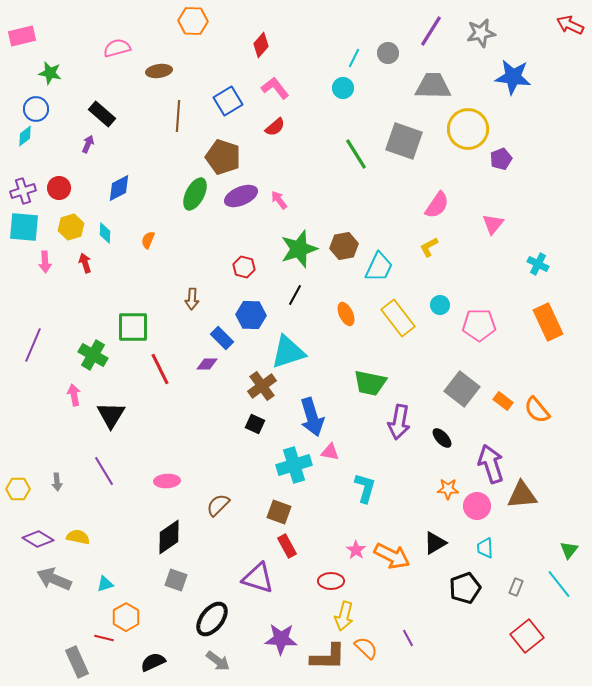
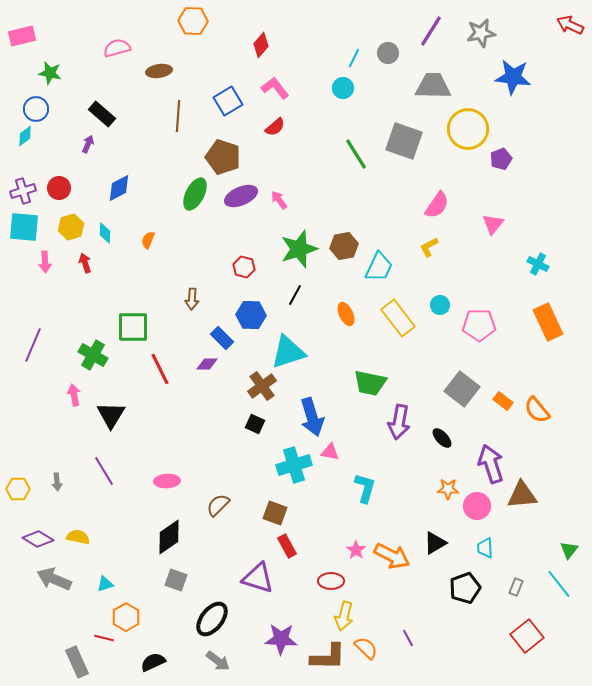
brown square at (279, 512): moved 4 px left, 1 px down
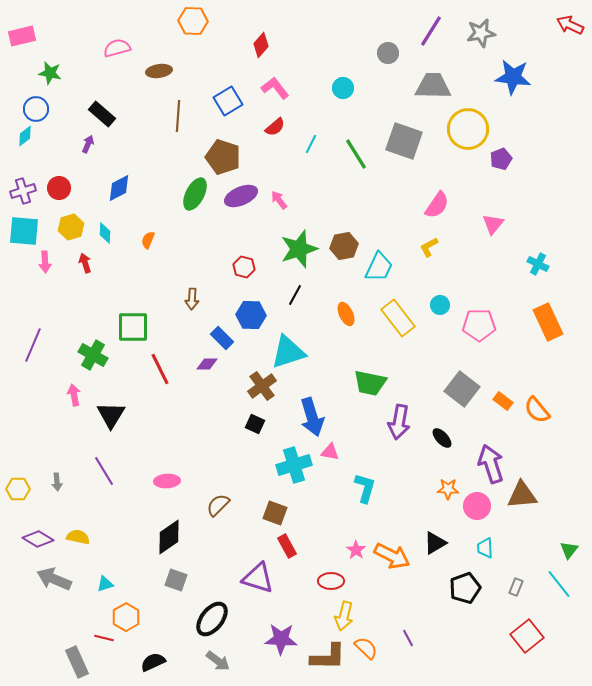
cyan line at (354, 58): moved 43 px left, 86 px down
cyan square at (24, 227): moved 4 px down
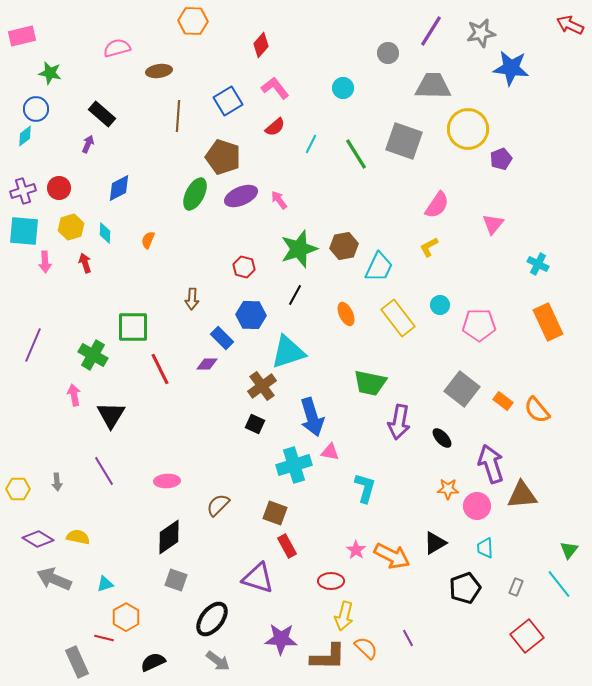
blue star at (513, 77): moved 2 px left, 9 px up
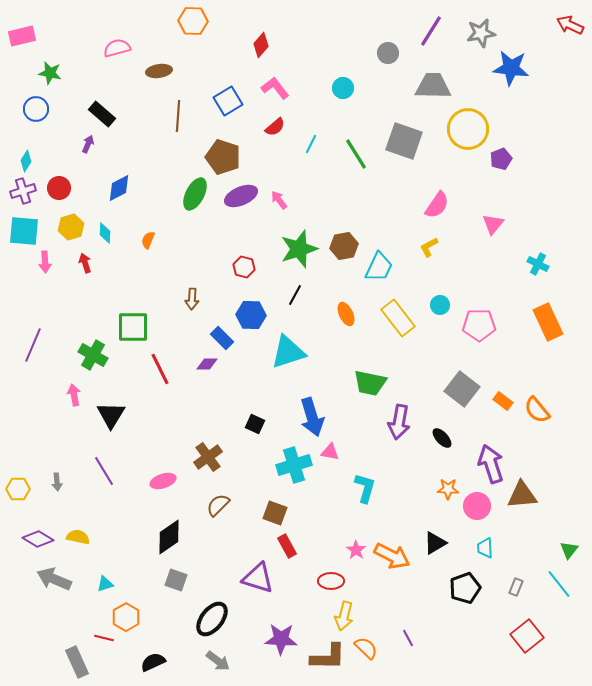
cyan diamond at (25, 136): moved 1 px right, 25 px down; rotated 20 degrees counterclockwise
brown cross at (262, 386): moved 54 px left, 71 px down
pink ellipse at (167, 481): moved 4 px left; rotated 15 degrees counterclockwise
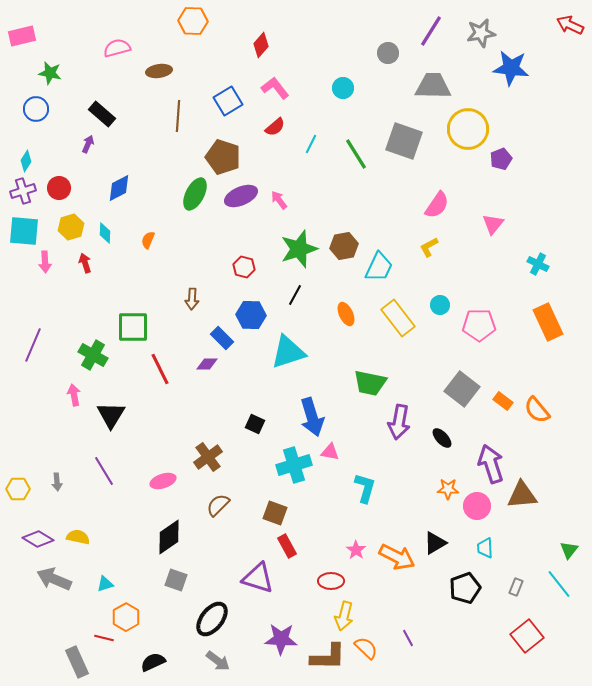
orange arrow at (392, 556): moved 5 px right, 1 px down
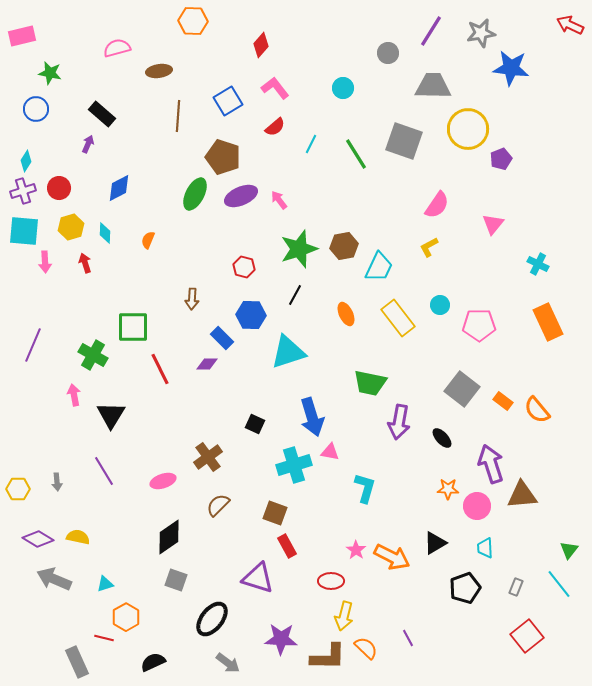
orange arrow at (397, 557): moved 5 px left
gray arrow at (218, 661): moved 10 px right, 2 px down
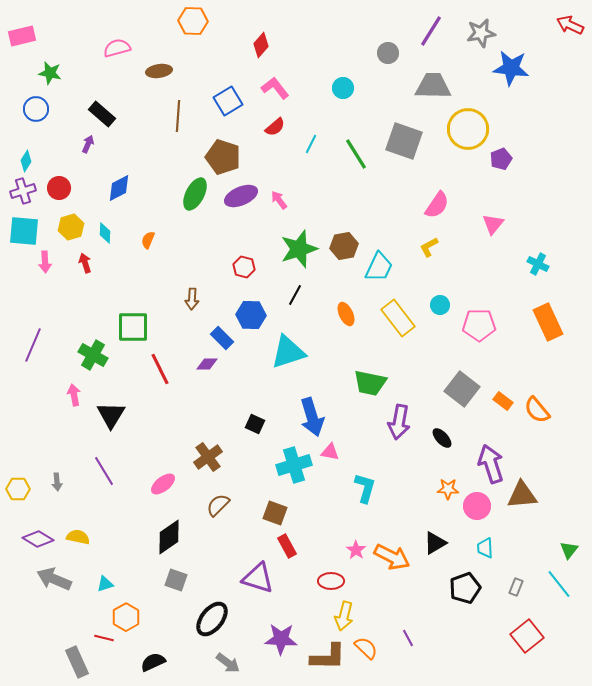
pink ellipse at (163, 481): moved 3 px down; rotated 20 degrees counterclockwise
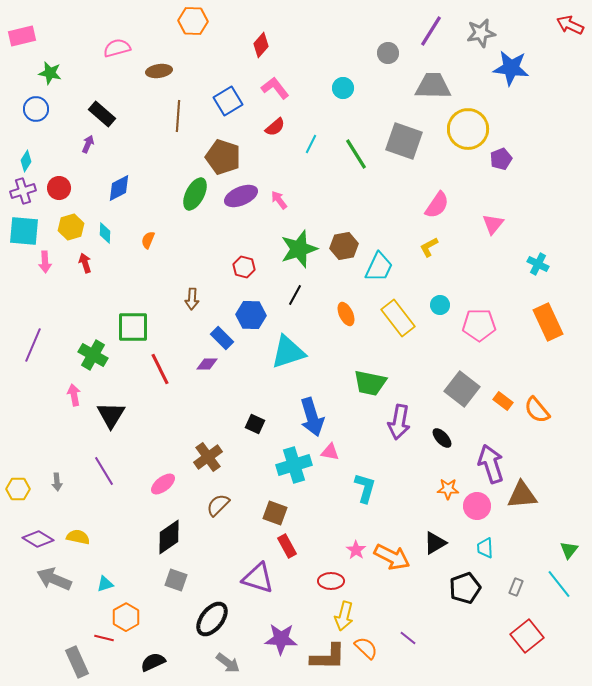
purple line at (408, 638): rotated 24 degrees counterclockwise
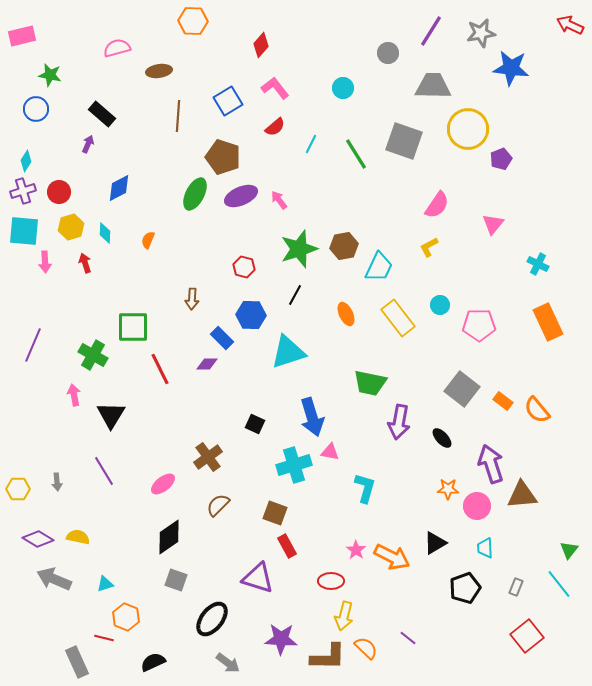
green star at (50, 73): moved 2 px down
red circle at (59, 188): moved 4 px down
orange hexagon at (126, 617): rotated 8 degrees counterclockwise
